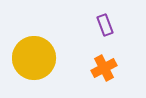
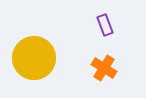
orange cross: rotated 30 degrees counterclockwise
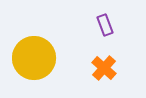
orange cross: rotated 10 degrees clockwise
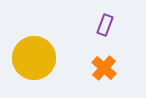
purple rectangle: rotated 40 degrees clockwise
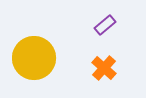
purple rectangle: rotated 30 degrees clockwise
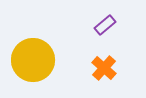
yellow circle: moved 1 px left, 2 px down
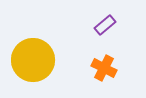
orange cross: rotated 15 degrees counterclockwise
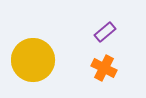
purple rectangle: moved 7 px down
